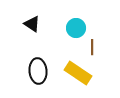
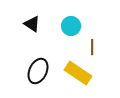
cyan circle: moved 5 px left, 2 px up
black ellipse: rotated 30 degrees clockwise
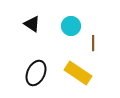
brown line: moved 1 px right, 4 px up
black ellipse: moved 2 px left, 2 px down
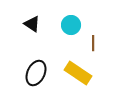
cyan circle: moved 1 px up
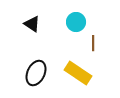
cyan circle: moved 5 px right, 3 px up
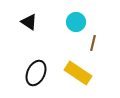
black triangle: moved 3 px left, 2 px up
brown line: rotated 14 degrees clockwise
